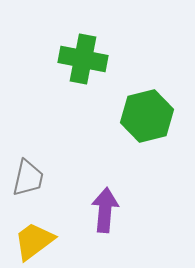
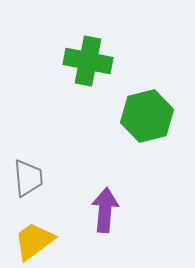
green cross: moved 5 px right, 2 px down
gray trapezoid: rotated 18 degrees counterclockwise
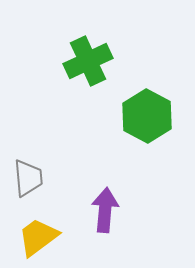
green cross: rotated 36 degrees counterclockwise
green hexagon: rotated 18 degrees counterclockwise
yellow trapezoid: moved 4 px right, 4 px up
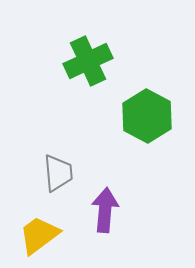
gray trapezoid: moved 30 px right, 5 px up
yellow trapezoid: moved 1 px right, 2 px up
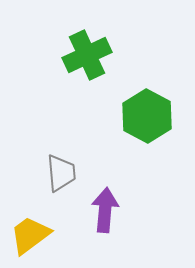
green cross: moved 1 px left, 6 px up
gray trapezoid: moved 3 px right
yellow trapezoid: moved 9 px left
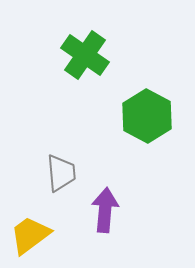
green cross: moved 2 px left; rotated 30 degrees counterclockwise
